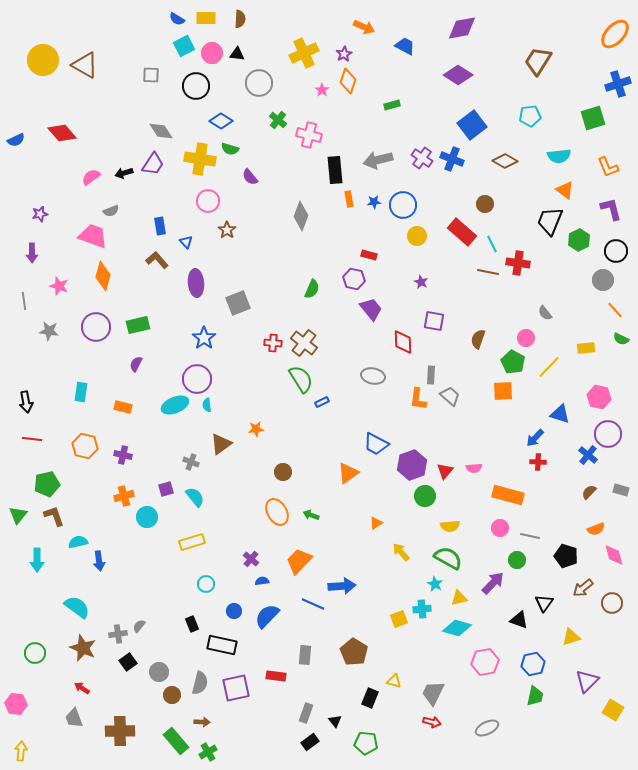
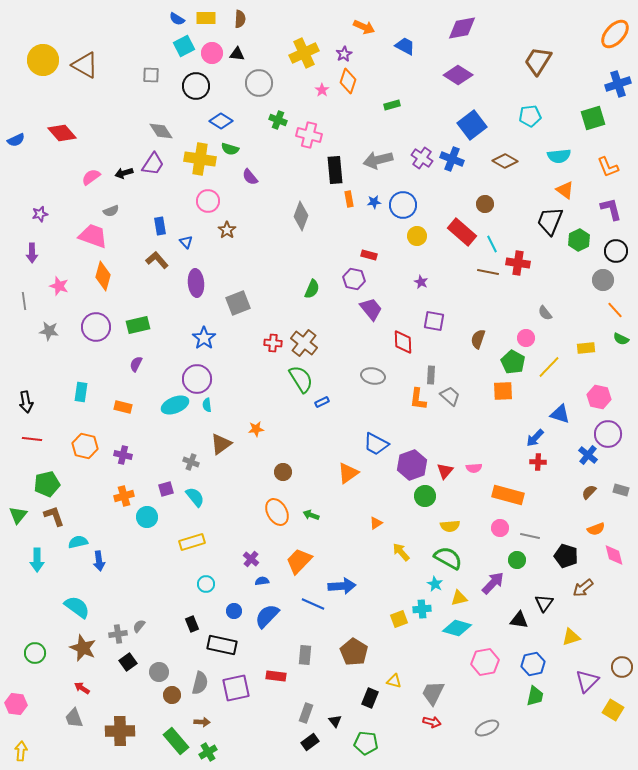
green cross at (278, 120): rotated 18 degrees counterclockwise
brown circle at (612, 603): moved 10 px right, 64 px down
black triangle at (519, 620): rotated 12 degrees counterclockwise
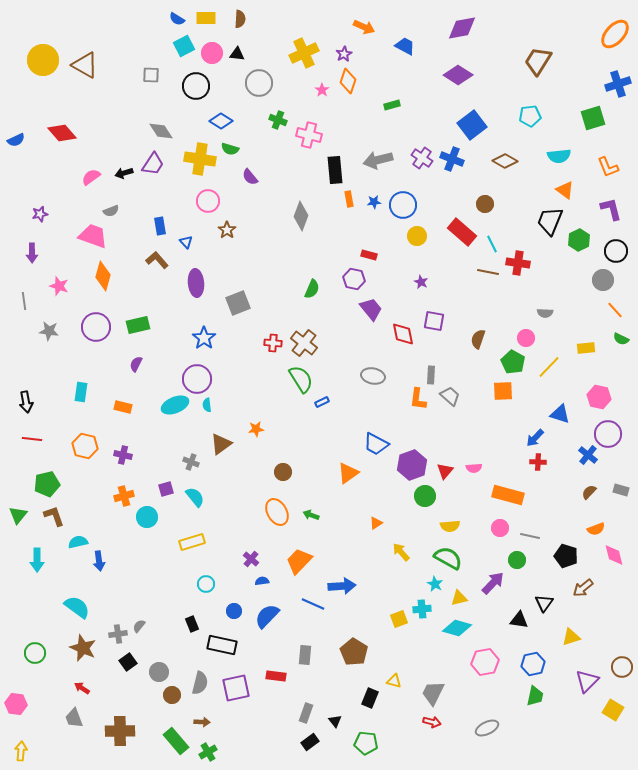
gray semicircle at (545, 313): rotated 49 degrees counterclockwise
red diamond at (403, 342): moved 8 px up; rotated 10 degrees counterclockwise
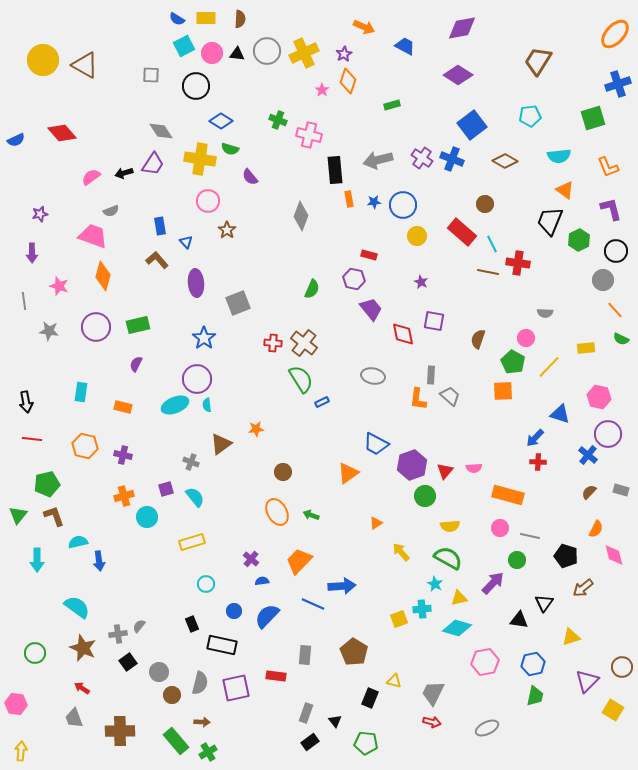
gray circle at (259, 83): moved 8 px right, 32 px up
orange semicircle at (596, 529): rotated 42 degrees counterclockwise
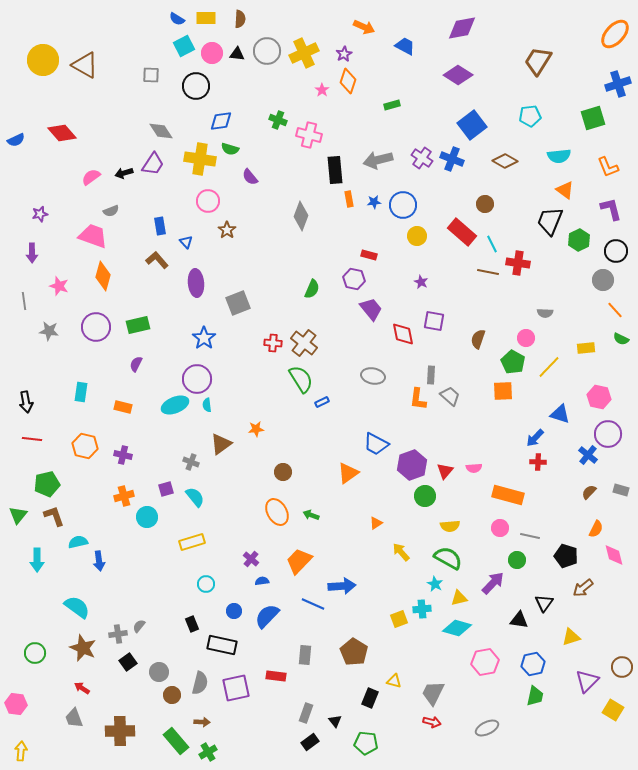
blue diamond at (221, 121): rotated 40 degrees counterclockwise
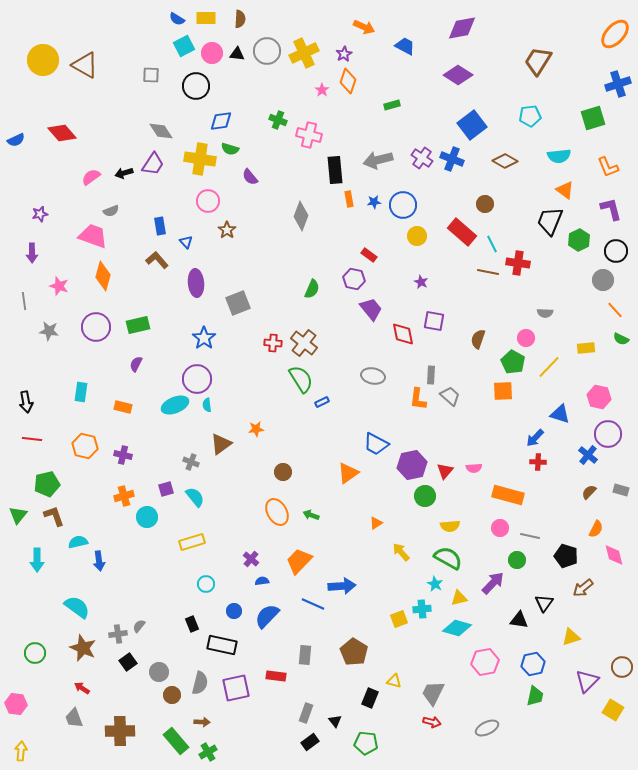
red rectangle at (369, 255): rotated 21 degrees clockwise
purple hexagon at (412, 465): rotated 8 degrees clockwise
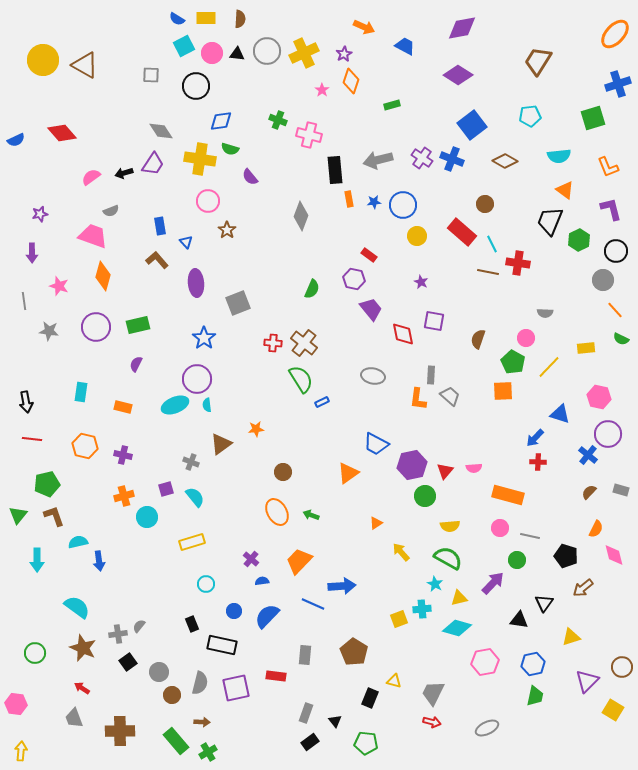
orange diamond at (348, 81): moved 3 px right
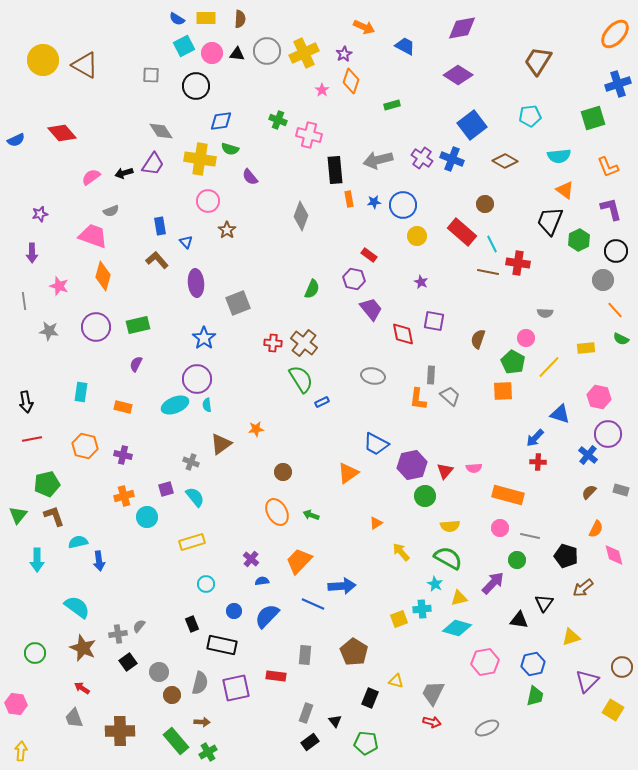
red line at (32, 439): rotated 18 degrees counterclockwise
yellow triangle at (394, 681): moved 2 px right
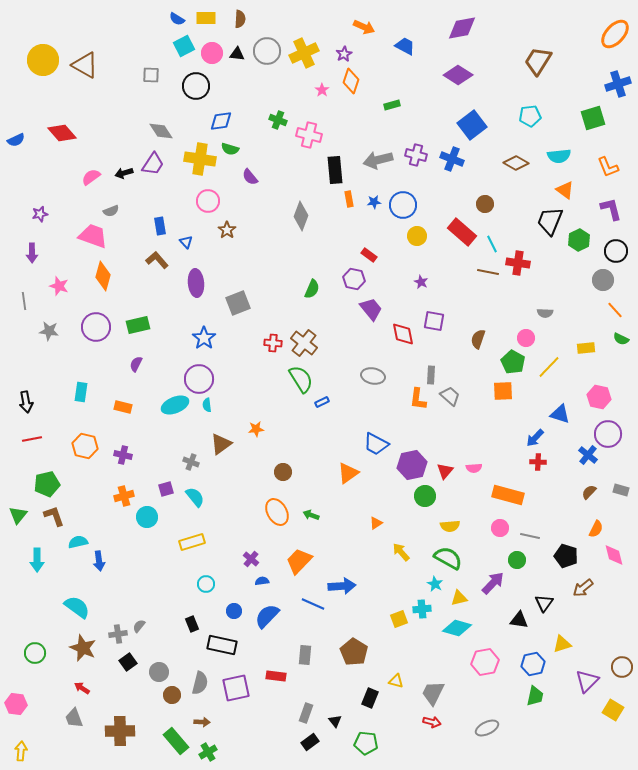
purple cross at (422, 158): moved 6 px left, 3 px up; rotated 20 degrees counterclockwise
brown diamond at (505, 161): moved 11 px right, 2 px down
purple circle at (197, 379): moved 2 px right
yellow triangle at (571, 637): moved 9 px left, 7 px down
